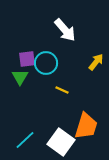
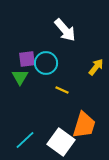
yellow arrow: moved 5 px down
orange trapezoid: moved 2 px left, 1 px up
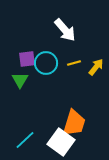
green triangle: moved 3 px down
yellow line: moved 12 px right, 27 px up; rotated 40 degrees counterclockwise
orange trapezoid: moved 10 px left, 2 px up
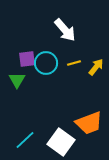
green triangle: moved 3 px left
orange trapezoid: moved 15 px right; rotated 52 degrees clockwise
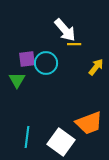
yellow line: moved 19 px up; rotated 16 degrees clockwise
cyan line: moved 2 px right, 3 px up; rotated 40 degrees counterclockwise
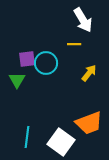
white arrow: moved 18 px right, 10 px up; rotated 10 degrees clockwise
yellow arrow: moved 7 px left, 6 px down
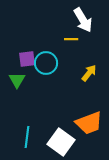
yellow line: moved 3 px left, 5 px up
